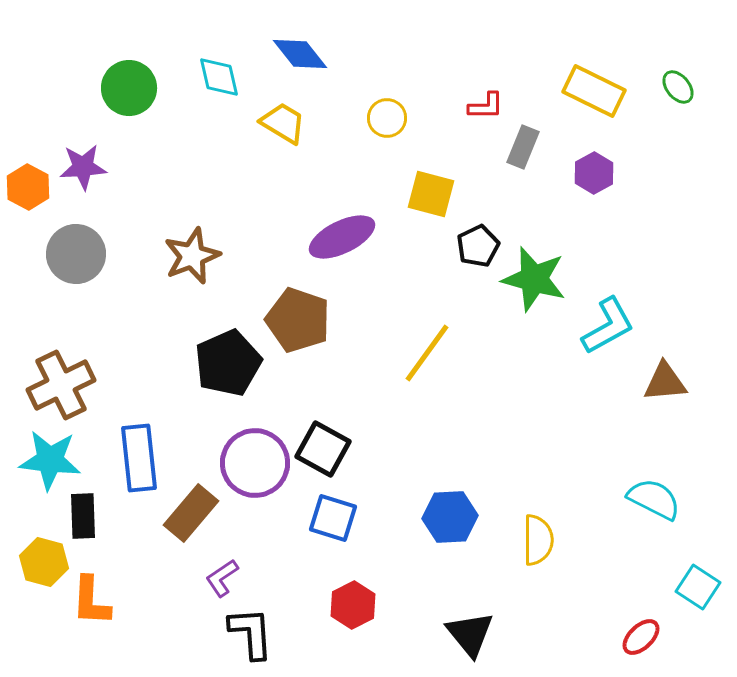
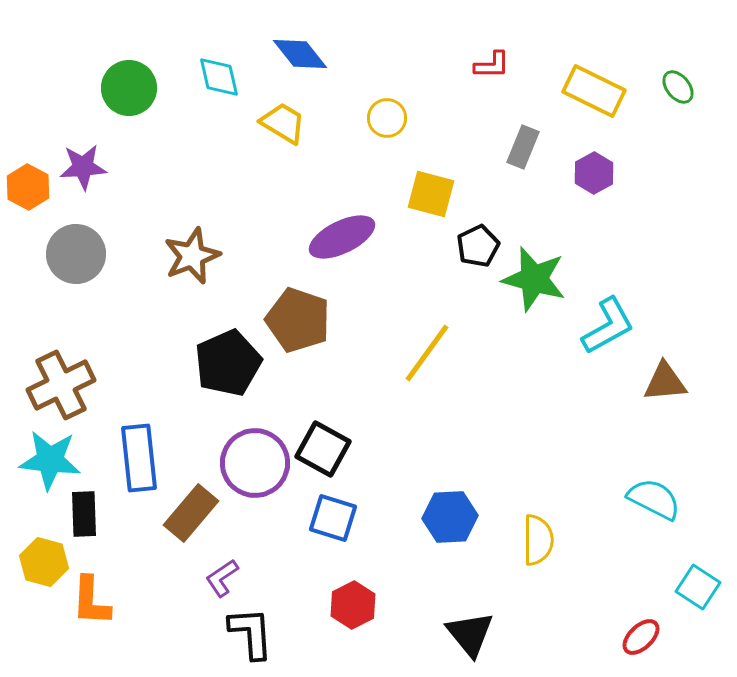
red L-shape at (486, 106): moved 6 px right, 41 px up
black rectangle at (83, 516): moved 1 px right, 2 px up
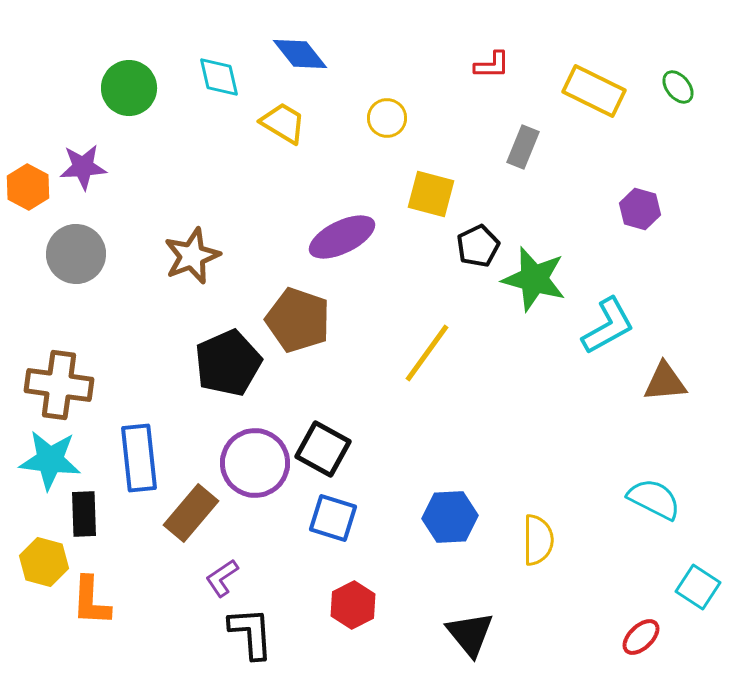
purple hexagon at (594, 173): moved 46 px right, 36 px down; rotated 15 degrees counterclockwise
brown cross at (61, 385): moved 2 px left; rotated 34 degrees clockwise
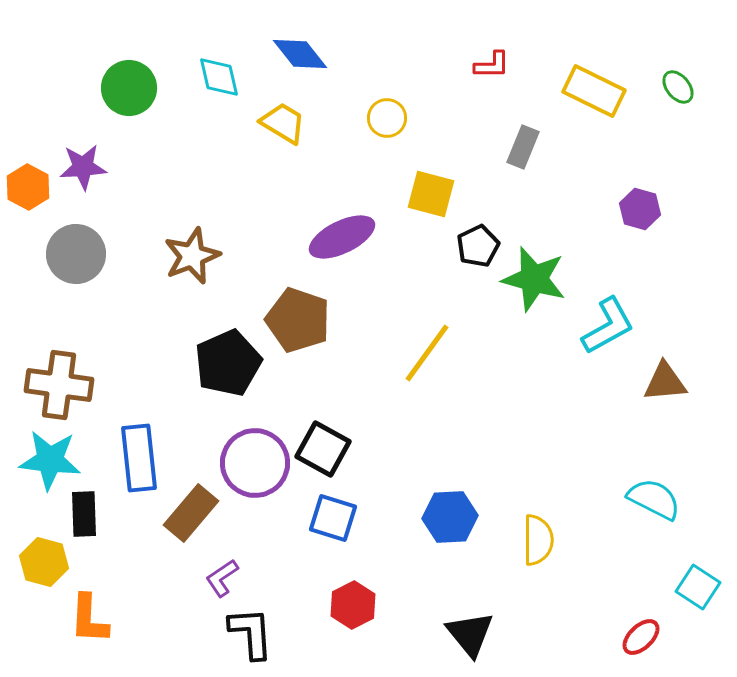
orange L-shape at (91, 601): moved 2 px left, 18 px down
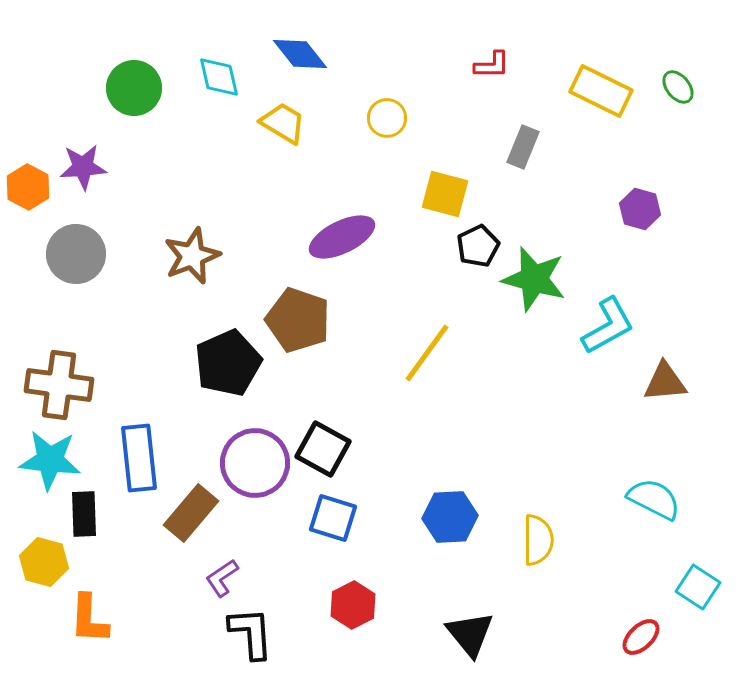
green circle at (129, 88): moved 5 px right
yellow rectangle at (594, 91): moved 7 px right
yellow square at (431, 194): moved 14 px right
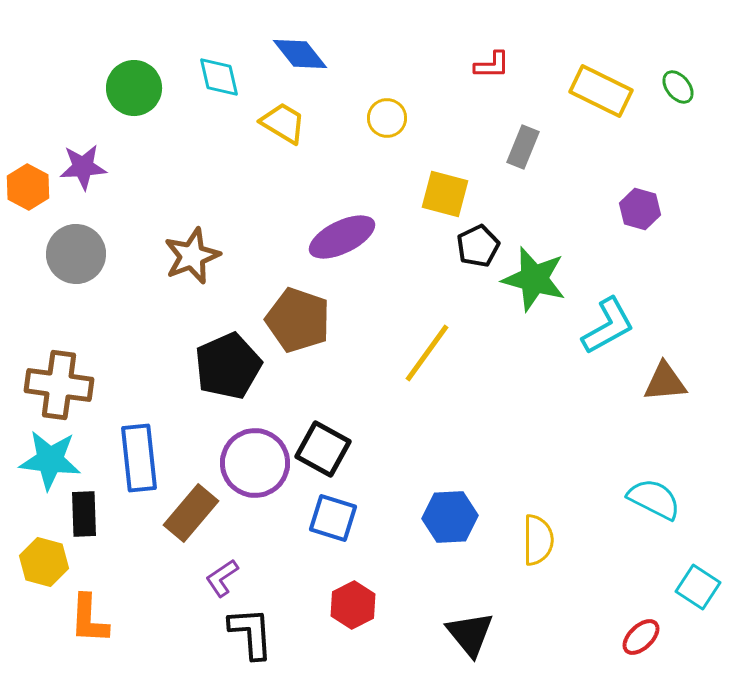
black pentagon at (228, 363): moved 3 px down
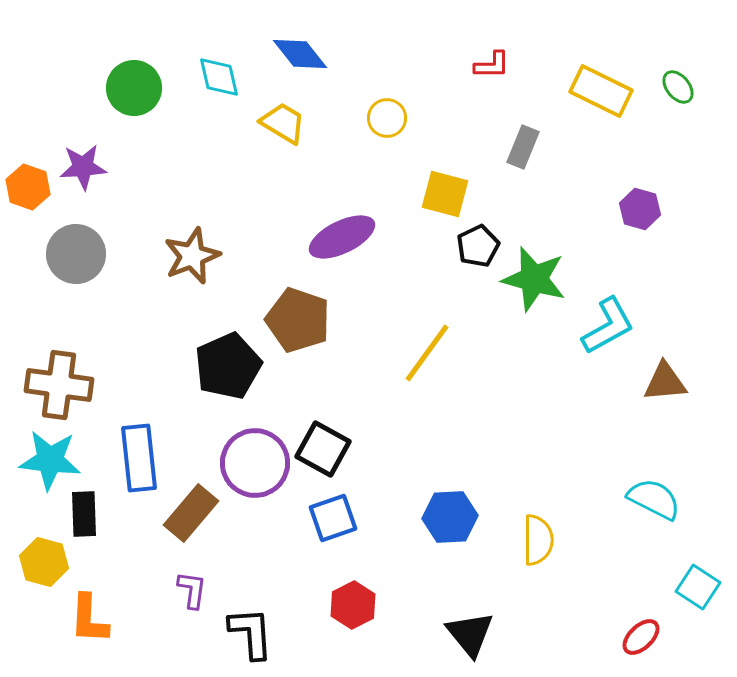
orange hexagon at (28, 187): rotated 9 degrees counterclockwise
blue square at (333, 518): rotated 36 degrees counterclockwise
purple L-shape at (222, 578): moved 30 px left, 12 px down; rotated 132 degrees clockwise
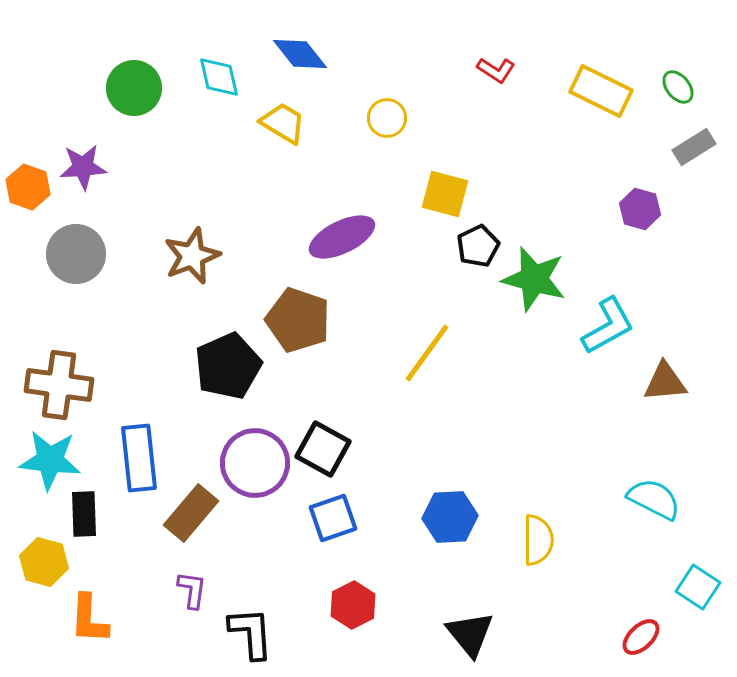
red L-shape at (492, 65): moved 4 px right, 5 px down; rotated 33 degrees clockwise
gray rectangle at (523, 147): moved 171 px right; rotated 36 degrees clockwise
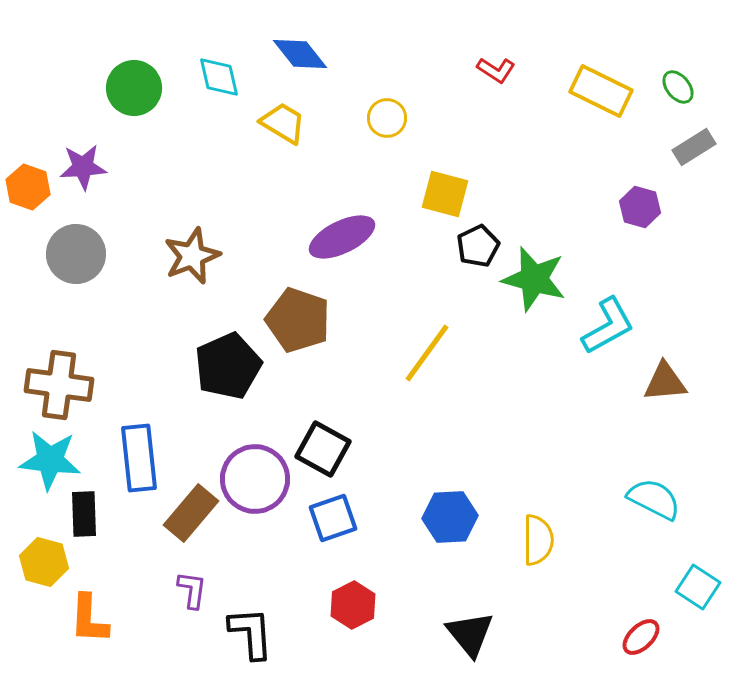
purple hexagon at (640, 209): moved 2 px up
purple circle at (255, 463): moved 16 px down
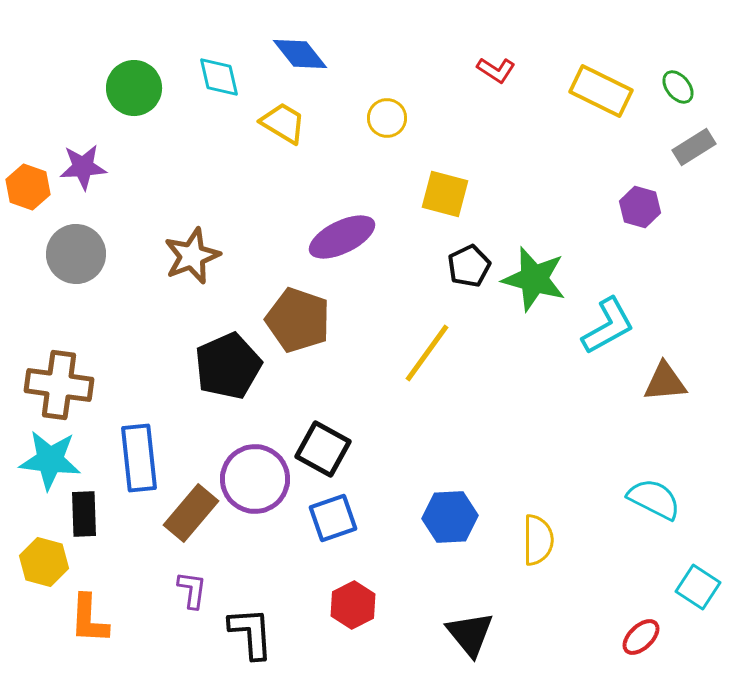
black pentagon at (478, 246): moved 9 px left, 20 px down
